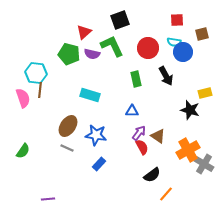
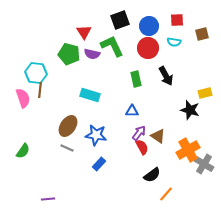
red triangle: rotated 21 degrees counterclockwise
blue circle: moved 34 px left, 26 px up
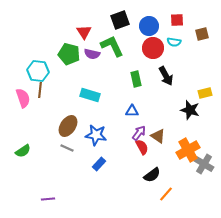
red circle: moved 5 px right
cyan hexagon: moved 2 px right, 2 px up
green semicircle: rotated 21 degrees clockwise
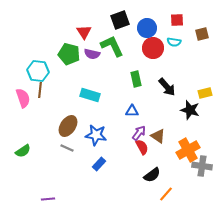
blue circle: moved 2 px left, 2 px down
black arrow: moved 1 px right, 11 px down; rotated 12 degrees counterclockwise
gray cross: moved 2 px left, 2 px down; rotated 24 degrees counterclockwise
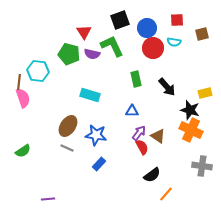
brown line: moved 21 px left, 8 px up
orange cross: moved 3 px right, 20 px up; rotated 35 degrees counterclockwise
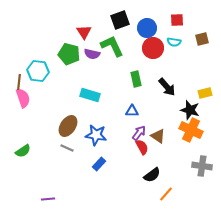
brown square: moved 5 px down
